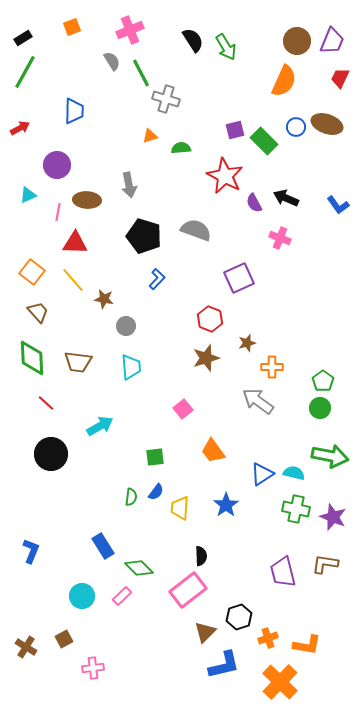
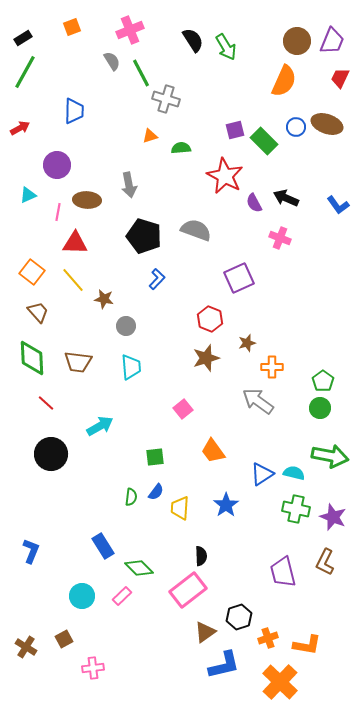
brown L-shape at (325, 564): moved 2 px up; rotated 72 degrees counterclockwise
brown triangle at (205, 632): rotated 10 degrees clockwise
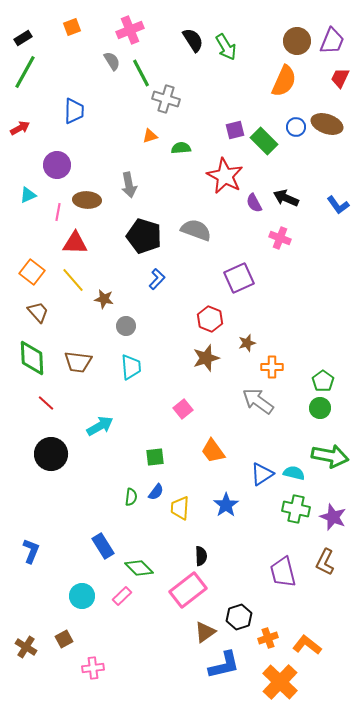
orange L-shape at (307, 645): rotated 152 degrees counterclockwise
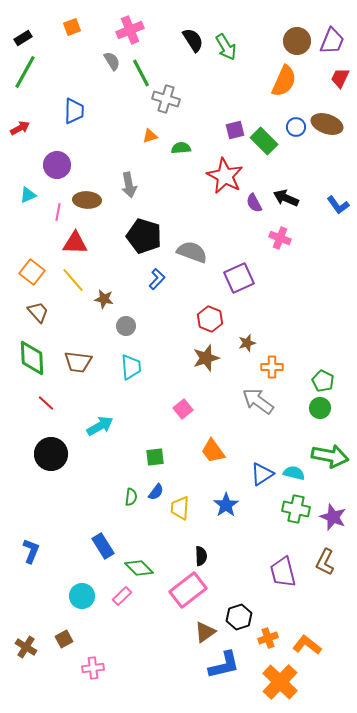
gray semicircle at (196, 230): moved 4 px left, 22 px down
green pentagon at (323, 381): rotated 10 degrees counterclockwise
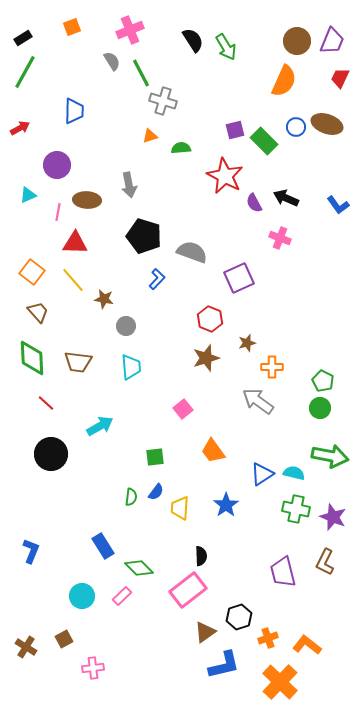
gray cross at (166, 99): moved 3 px left, 2 px down
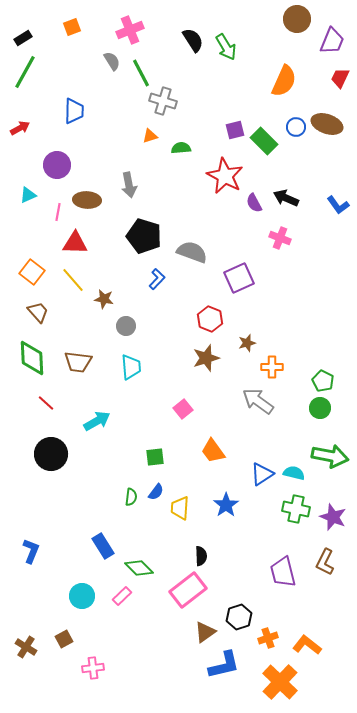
brown circle at (297, 41): moved 22 px up
cyan arrow at (100, 426): moved 3 px left, 5 px up
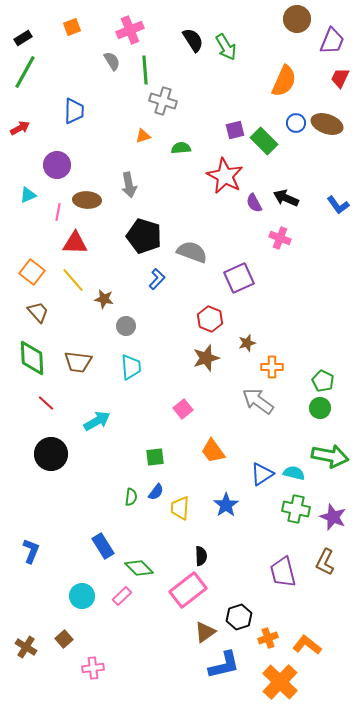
green line at (141, 73): moved 4 px right, 3 px up; rotated 24 degrees clockwise
blue circle at (296, 127): moved 4 px up
orange triangle at (150, 136): moved 7 px left
brown square at (64, 639): rotated 12 degrees counterclockwise
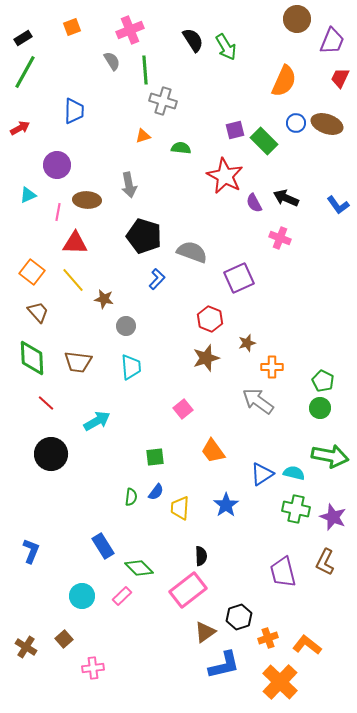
green semicircle at (181, 148): rotated 12 degrees clockwise
